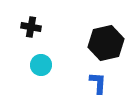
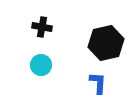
black cross: moved 11 px right
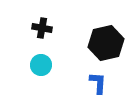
black cross: moved 1 px down
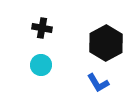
black hexagon: rotated 16 degrees counterclockwise
blue L-shape: rotated 145 degrees clockwise
